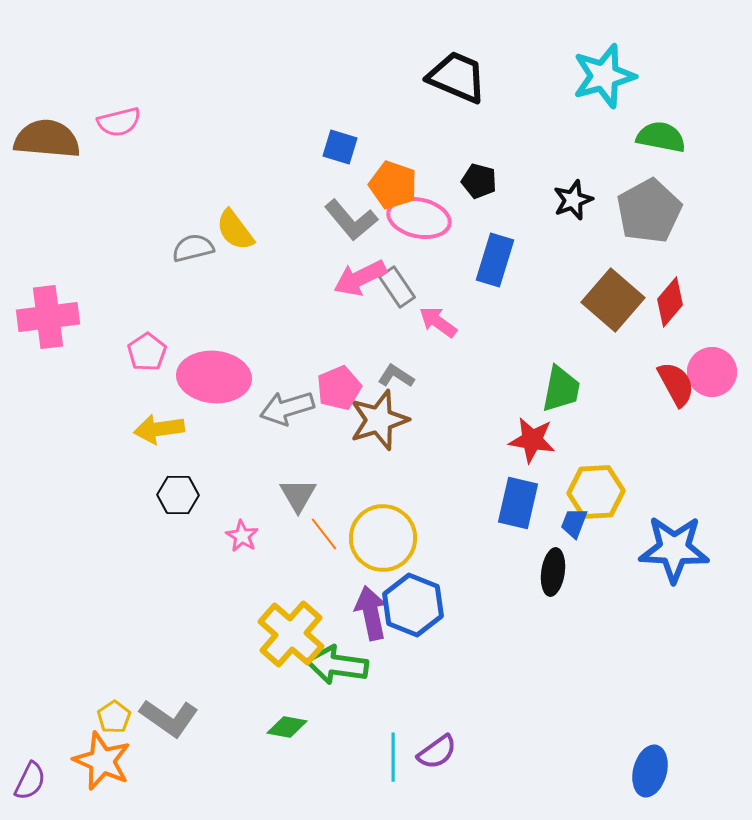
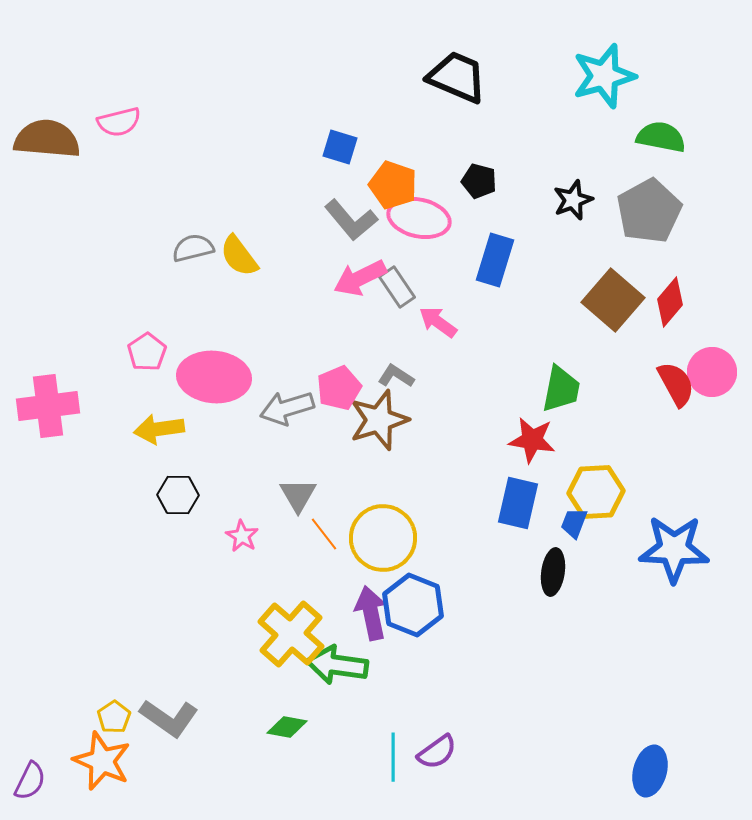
yellow semicircle at (235, 230): moved 4 px right, 26 px down
pink cross at (48, 317): moved 89 px down
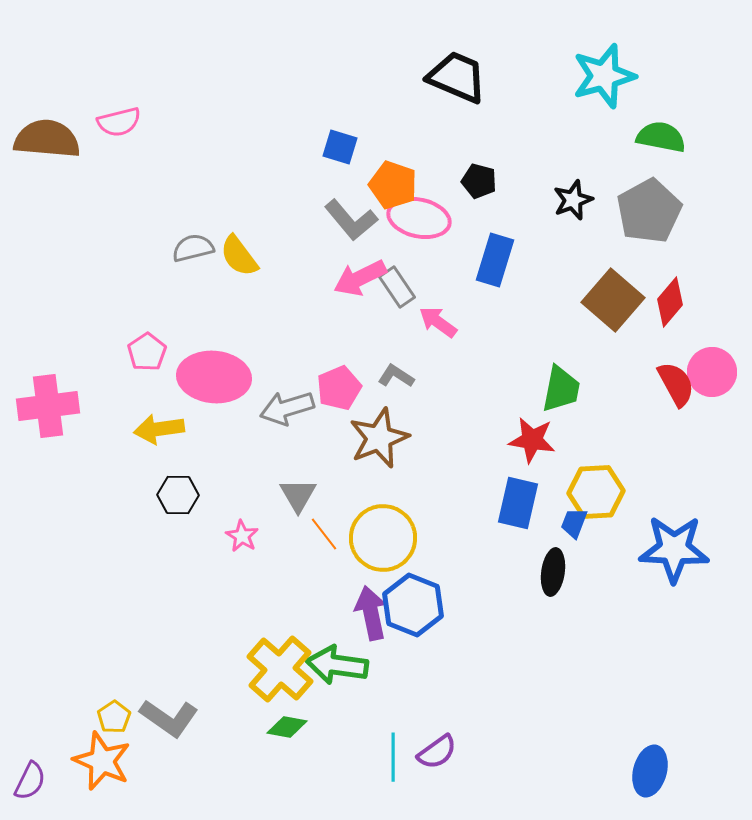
brown star at (379, 420): moved 18 px down; rotated 4 degrees counterclockwise
yellow cross at (291, 634): moved 11 px left, 35 px down
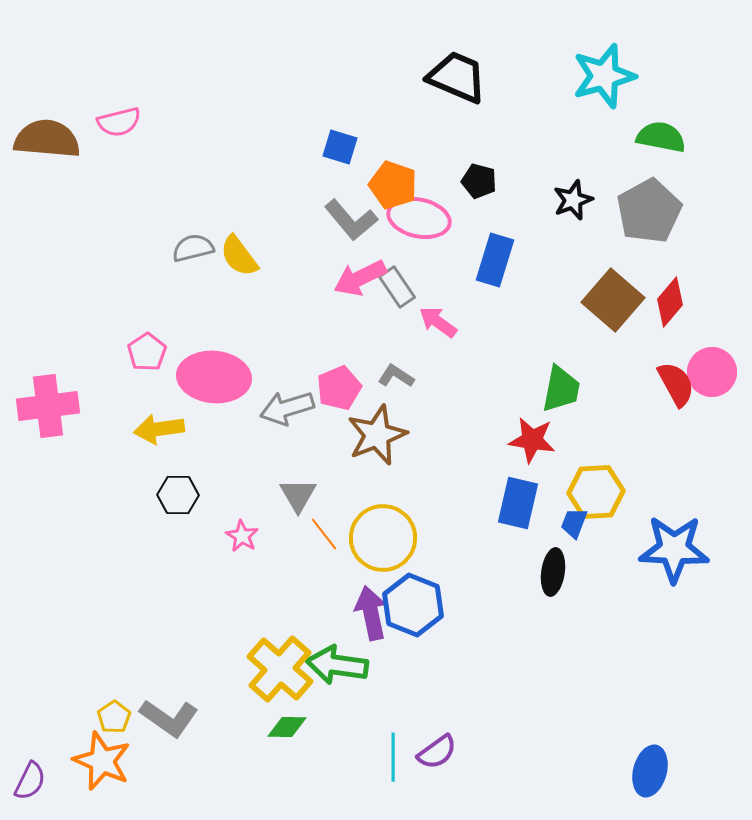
brown star at (379, 438): moved 2 px left, 3 px up
green diamond at (287, 727): rotated 9 degrees counterclockwise
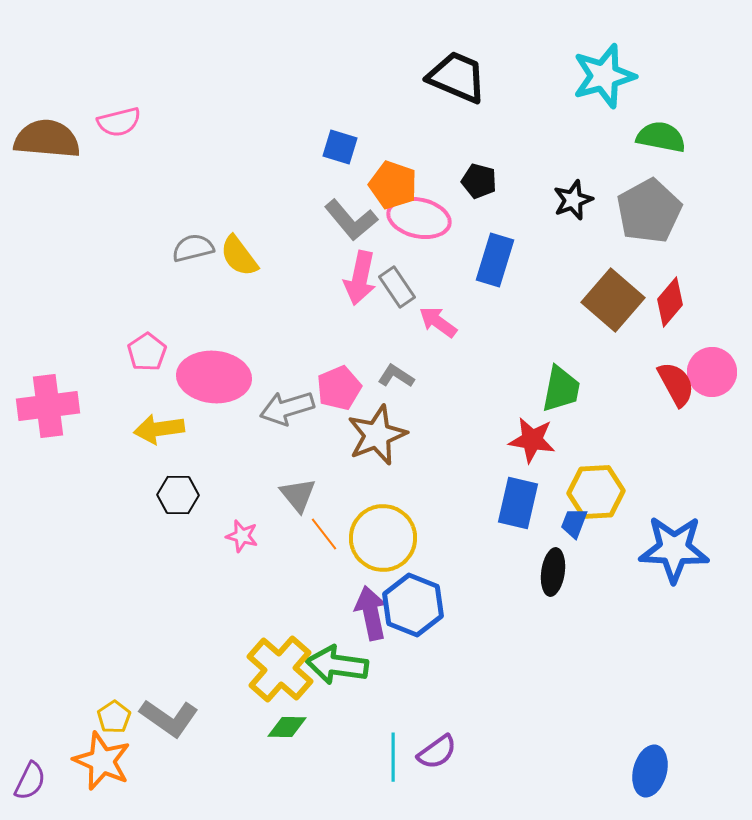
pink arrow at (360, 278): rotated 52 degrees counterclockwise
gray triangle at (298, 495): rotated 9 degrees counterclockwise
pink star at (242, 536): rotated 16 degrees counterclockwise
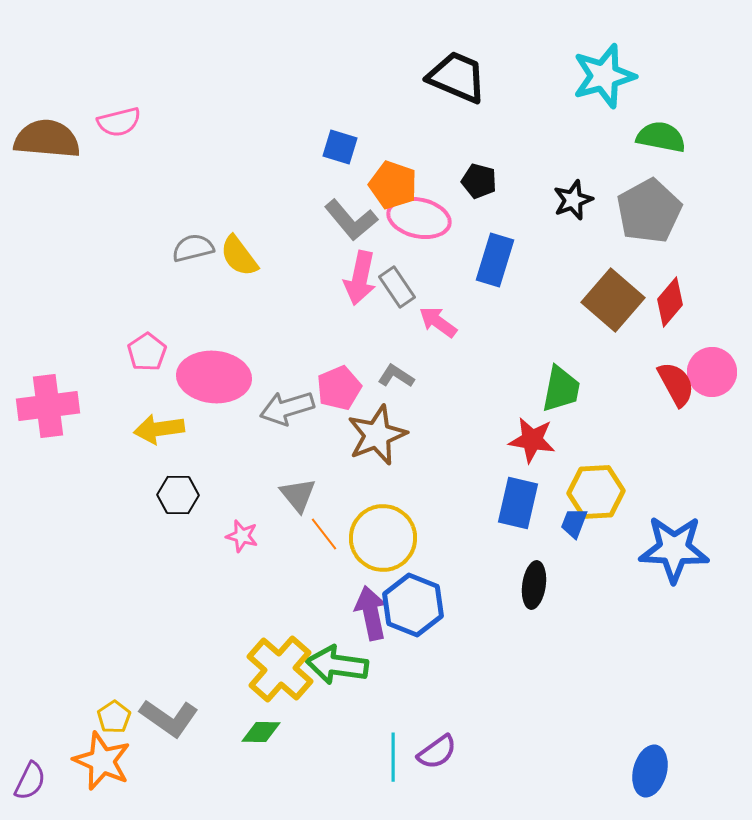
black ellipse at (553, 572): moved 19 px left, 13 px down
green diamond at (287, 727): moved 26 px left, 5 px down
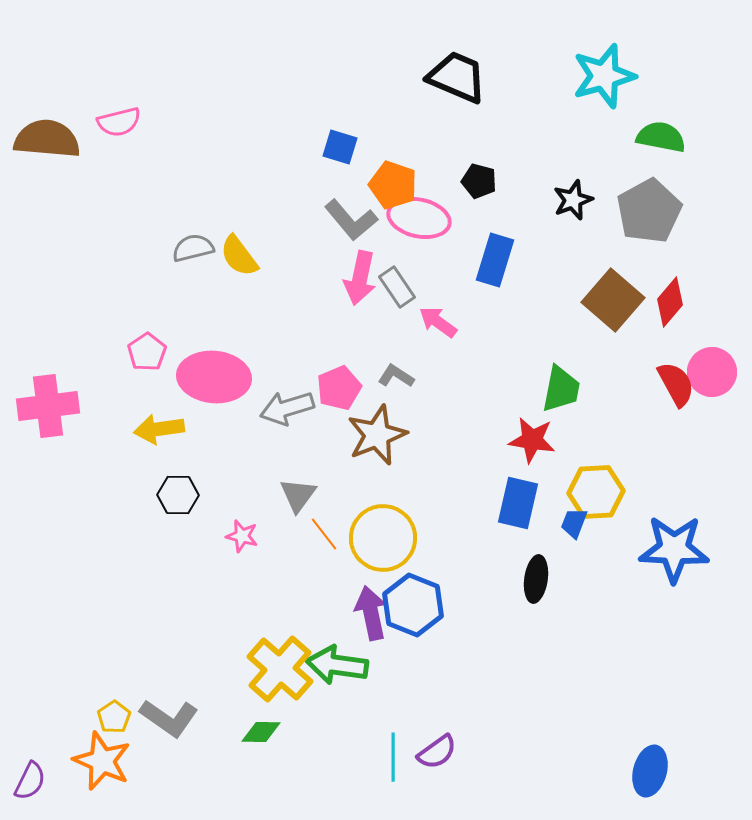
gray triangle at (298, 495): rotated 15 degrees clockwise
black ellipse at (534, 585): moved 2 px right, 6 px up
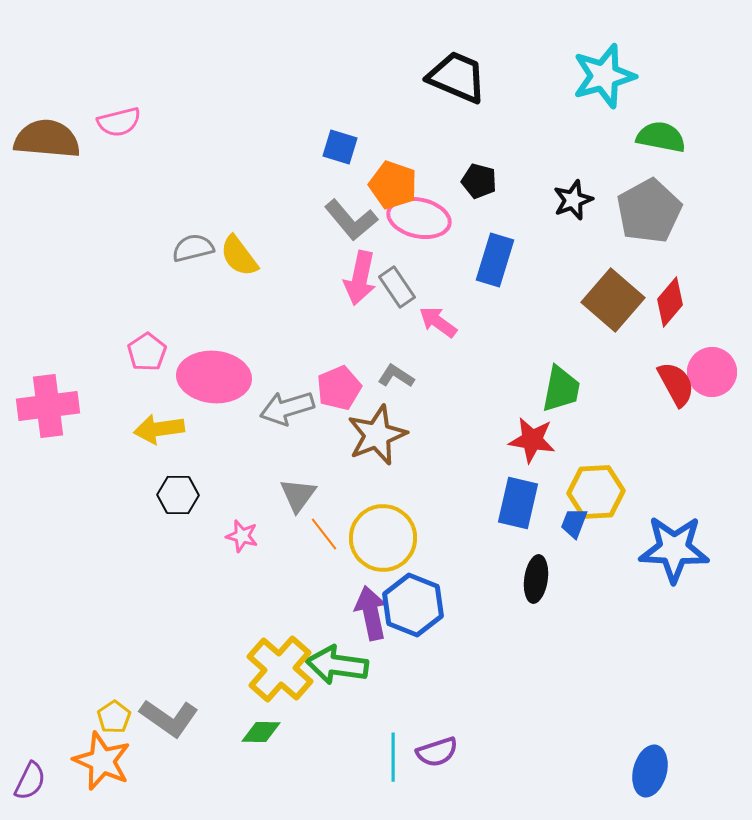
purple semicircle at (437, 752): rotated 18 degrees clockwise
